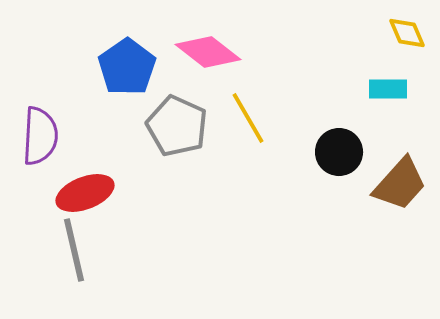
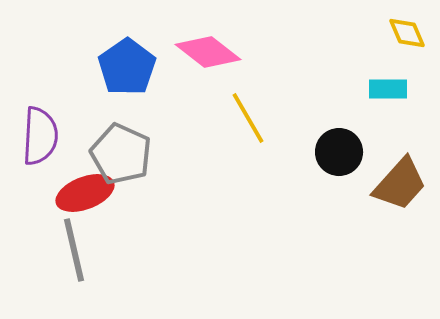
gray pentagon: moved 56 px left, 28 px down
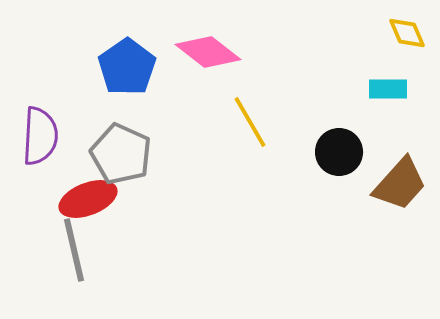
yellow line: moved 2 px right, 4 px down
red ellipse: moved 3 px right, 6 px down
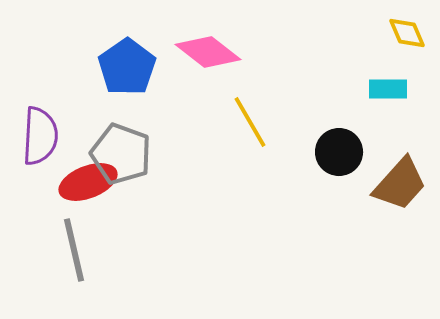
gray pentagon: rotated 4 degrees counterclockwise
red ellipse: moved 17 px up
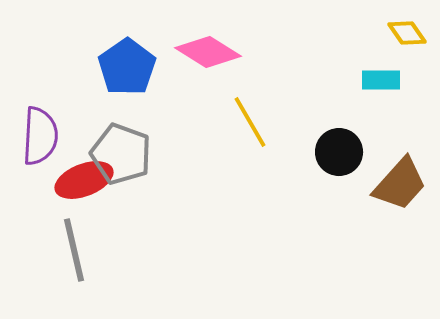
yellow diamond: rotated 12 degrees counterclockwise
pink diamond: rotated 6 degrees counterclockwise
cyan rectangle: moved 7 px left, 9 px up
red ellipse: moved 4 px left, 2 px up
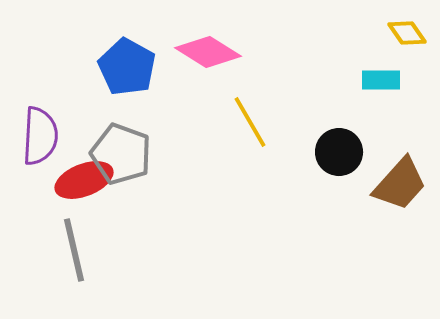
blue pentagon: rotated 8 degrees counterclockwise
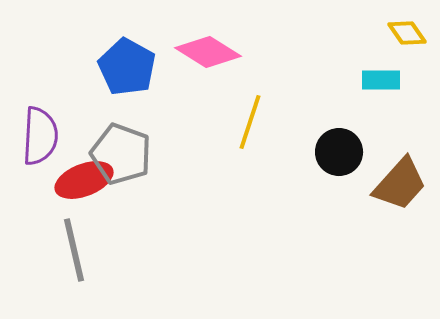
yellow line: rotated 48 degrees clockwise
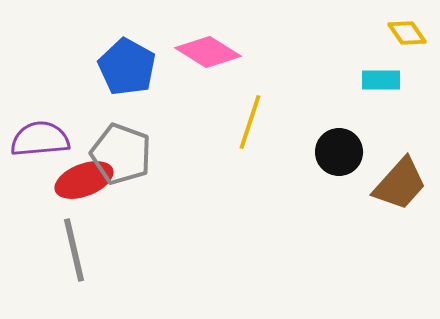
purple semicircle: moved 3 px down; rotated 98 degrees counterclockwise
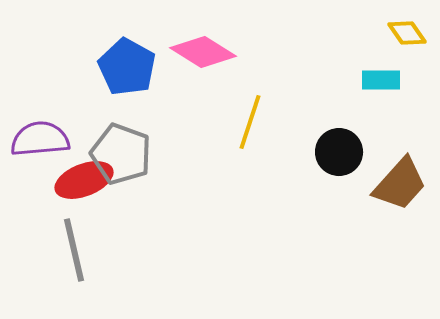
pink diamond: moved 5 px left
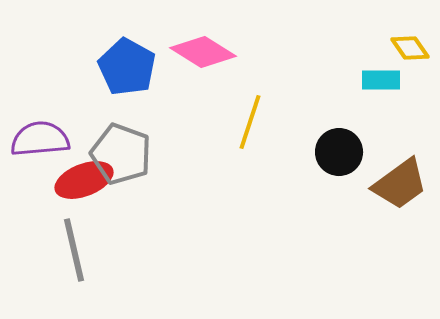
yellow diamond: moved 3 px right, 15 px down
brown trapezoid: rotated 12 degrees clockwise
